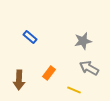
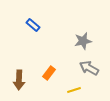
blue rectangle: moved 3 px right, 12 px up
yellow line: rotated 40 degrees counterclockwise
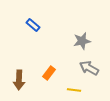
gray star: moved 1 px left
yellow line: rotated 24 degrees clockwise
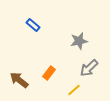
gray star: moved 3 px left
gray arrow: rotated 72 degrees counterclockwise
brown arrow: rotated 126 degrees clockwise
yellow line: rotated 48 degrees counterclockwise
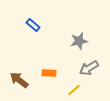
gray arrow: rotated 12 degrees clockwise
orange rectangle: rotated 56 degrees clockwise
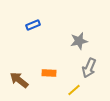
blue rectangle: rotated 64 degrees counterclockwise
gray arrow: rotated 36 degrees counterclockwise
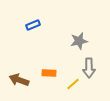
gray arrow: rotated 24 degrees counterclockwise
brown arrow: rotated 18 degrees counterclockwise
yellow line: moved 1 px left, 6 px up
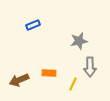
gray arrow: moved 1 px right, 1 px up
brown arrow: rotated 42 degrees counterclockwise
yellow line: rotated 24 degrees counterclockwise
